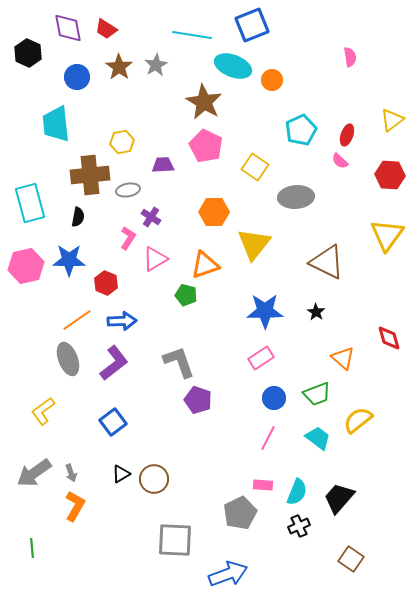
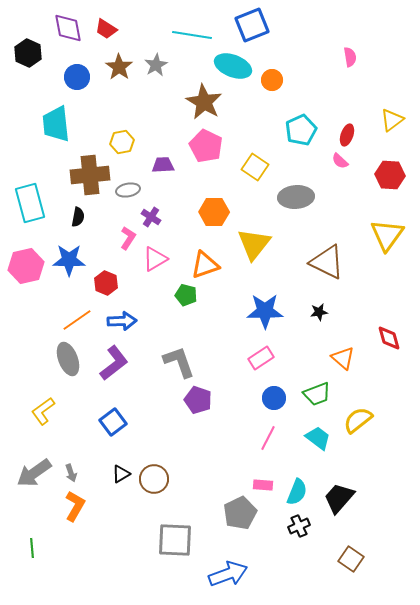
black star at (316, 312): moved 3 px right; rotated 30 degrees clockwise
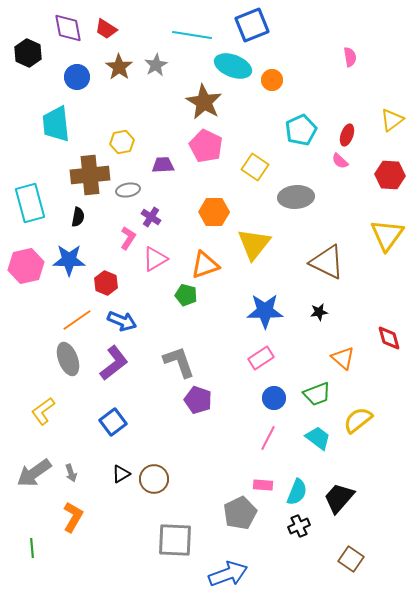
blue arrow at (122, 321): rotated 24 degrees clockwise
orange L-shape at (75, 506): moved 2 px left, 11 px down
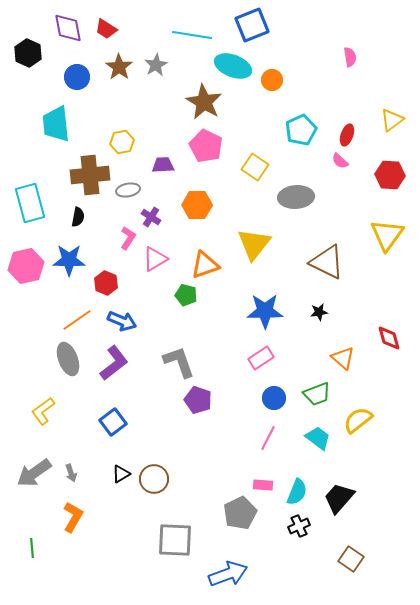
orange hexagon at (214, 212): moved 17 px left, 7 px up
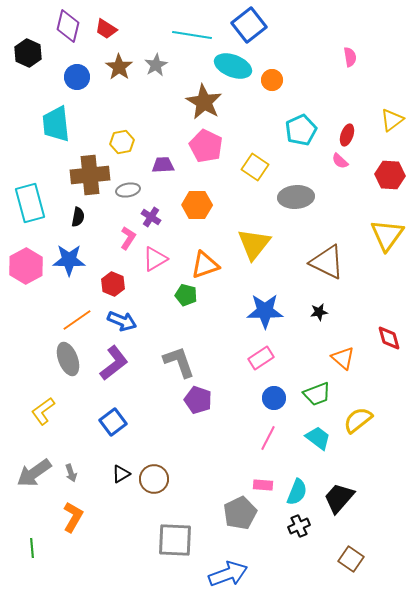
blue square at (252, 25): moved 3 px left; rotated 16 degrees counterclockwise
purple diamond at (68, 28): moved 2 px up; rotated 24 degrees clockwise
pink hexagon at (26, 266): rotated 16 degrees counterclockwise
red hexagon at (106, 283): moved 7 px right, 1 px down
